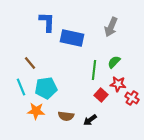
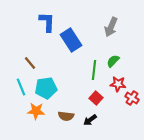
blue rectangle: moved 1 px left, 2 px down; rotated 45 degrees clockwise
green semicircle: moved 1 px left, 1 px up
red square: moved 5 px left, 3 px down
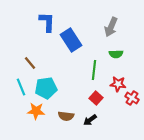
green semicircle: moved 3 px right, 7 px up; rotated 136 degrees counterclockwise
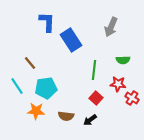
green semicircle: moved 7 px right, 6 px down
cyan line: moved 4 px left, 1 px up; rotated 12 degrees counterclockwise
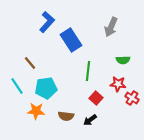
blue L-shape: rotated 40 degrees clockwise
green line: moved 6 px left, 1 px down
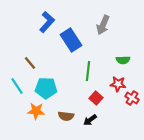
gray arrow: moved 8 px left, 2 px up
cyan pentagon: rotated 10 degrees clockwise
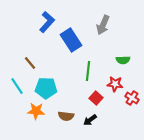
red star: moved 3 px left
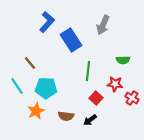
orange star: rotated 30 degrees counterclockwise
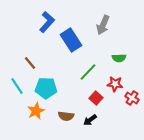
green semicircle: moved 4 px left, 2 px up
green line: moved 1 px down; rotated 36 degrees clockwise
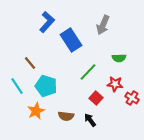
cyan pentagon: moved 2 px up; rotated 15 degrees clockwise
black arrow: rotated 88 degrees clockwise
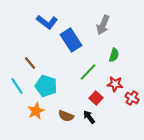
blue L-shape: rotated 85 degrees clockwise
green semicircle: moved 5 px left, 3 px up; rotated 72 degrees counterclockwise
brown semicircle: rotated 14 degrees clockwise
black arrow: moved 1 px left, 3 px up
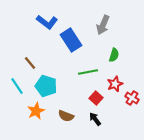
green line: rotated 36 degrees clockwise
red star: rotated 28 degrees counterclockwise
black arrow: moved 6 px right, 2 px down
